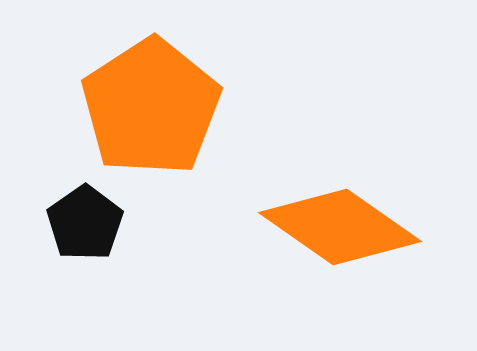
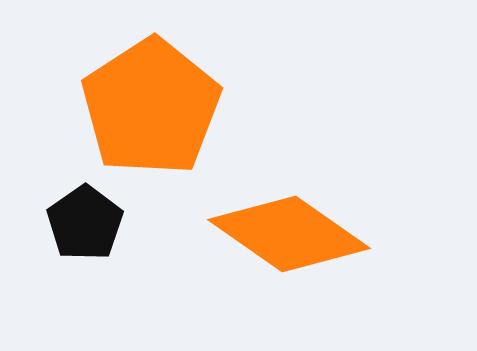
orange diamond: moved 51 px left, 7 px down
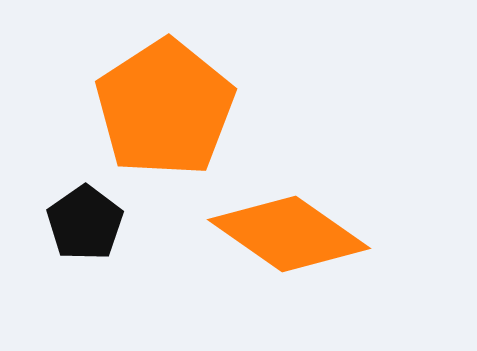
orange pentagon: moved 14 px right, 1 px down
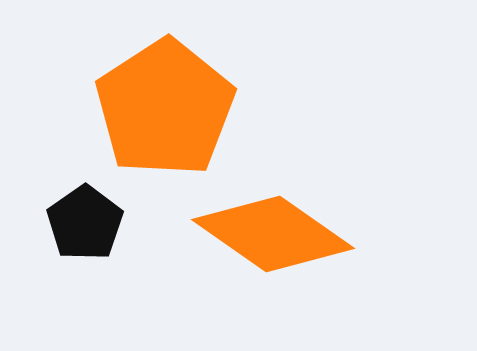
orange diamond: moved 16 px left
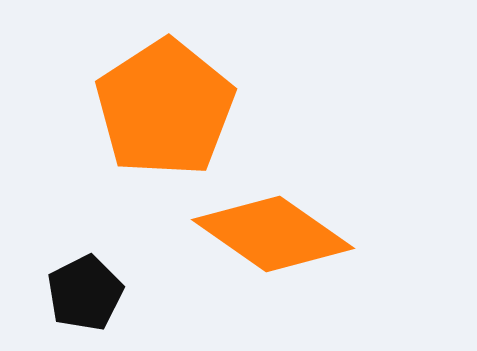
black pentagon: moved 70 px down; rotated 8 degrees clockwise
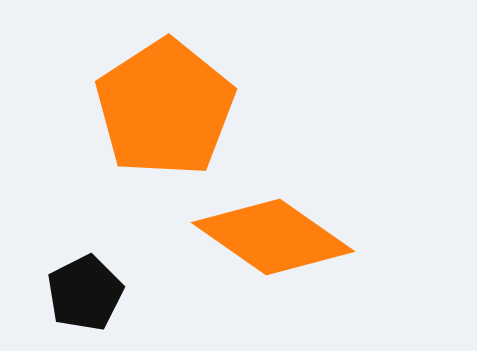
orange diamond: moved 3 px down
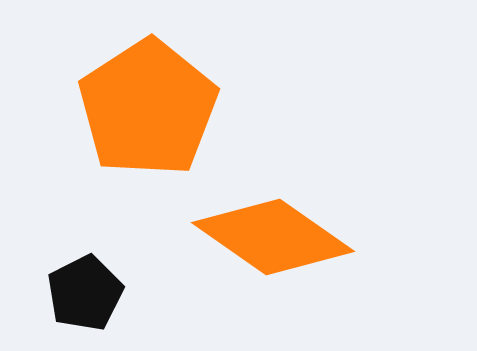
orange pentagon: moved 17 px left
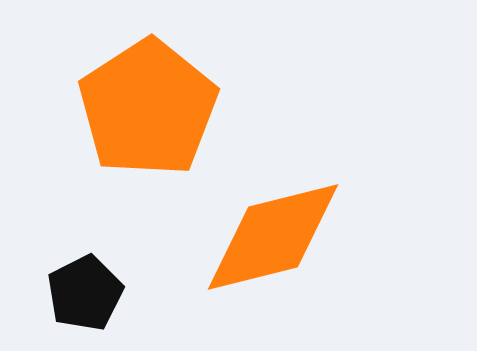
orange diamond: rotated 49 degrees counterclockwise
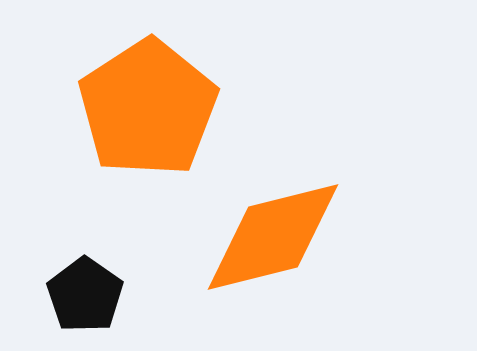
black pentagon: moved 2 px down; rotated 10 degrees counterclockwise
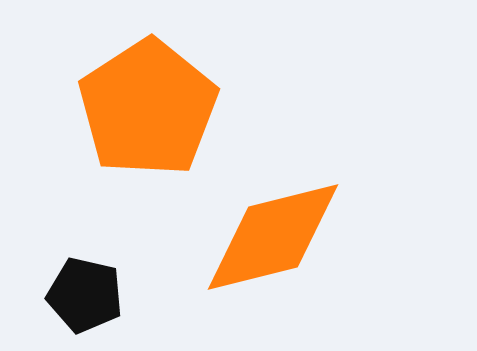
black pentagon: rotated 22 degrees counterclockwise
